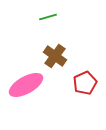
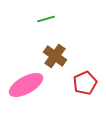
green line: moved 2 px left, 2 px down
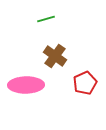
pink ellipse: rotated 28 degrees clockwise
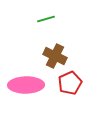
brown cross: rotated 10 degrees counterclockwise
red pentagon: moved 15 px left
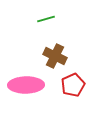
red pentagon: moved 3 px right, 2 px down
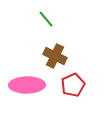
green line: rotated 66 degrees clockwise
pink ellipse: moved 1 px right
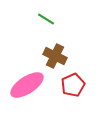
green line: rotated 18 degrees counterclockwise
pink ellipse: rotated 32 degrees counterclockwise
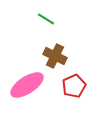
red pentagon: moved 1 px right, 1 px down
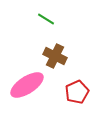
red pentagon: moved 3 px right, 6 px down
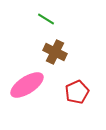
brown cross: moved 4 px up
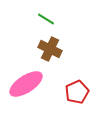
brown cross: moved 5 px left, 3 px up
pink ellipse: moved 1 px left, 1 px up
